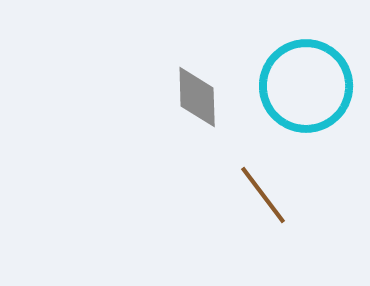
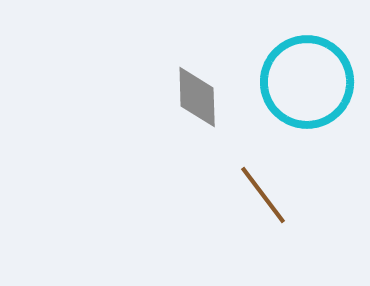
cyan circle: moved 1 px right, 4 px up
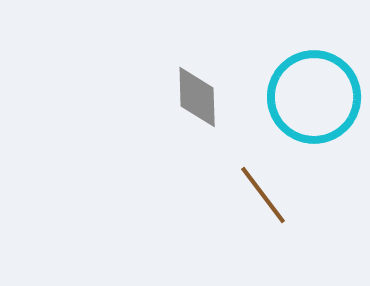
cyan circle: moved 7 px right, 15 px down
